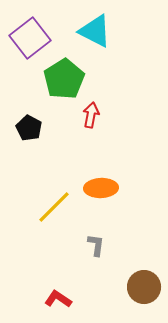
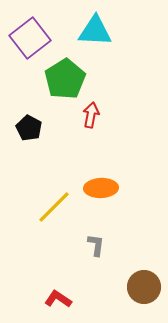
cyan triangle: rotated 24 degrees counterclockwise
green pentagon: moved 1 px right
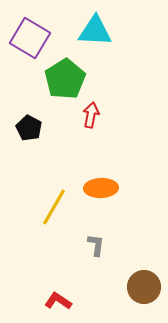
purple square: rotated 21 degrees counterclockwise
yellow line: rotated 15 degrees counterclockwise
red L-shape: moved 2 px down
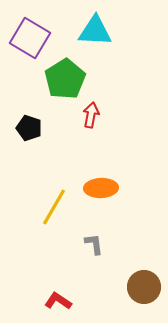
black pentagon: rotated 10 degrees counterclockwise
gray L-shape: moved 2 px left, 1 px up; rotated 15 degrees counterclockwise
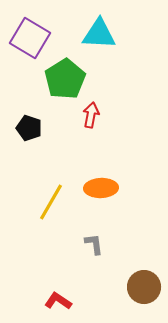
cyan triangle: moved 4 px right, 3 px down
yellow line: moved 3 px left, 5 px up
